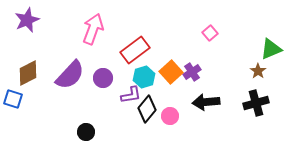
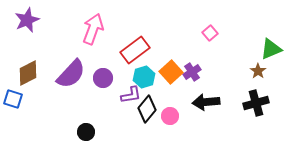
purple semicircle: moved 1 px right, 1 px up
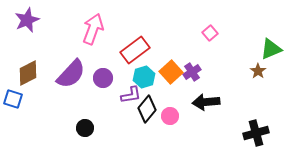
black cross: moved 30 px down
black circle: moved 1 px left, 4 px up
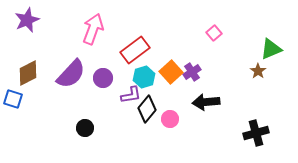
pink square: moved 4 px right
pink circle: moved 3 px down
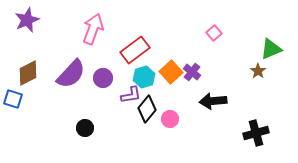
purple cross: rotated 18 degrees counterclockwise
black arrow: moved 7 px right, 1 px up
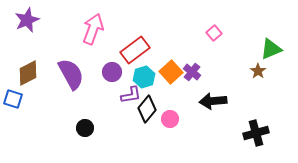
purple semicircle: rotated 72 degrees counterclockwise
purple circle: moved 9 px right, 6 px up
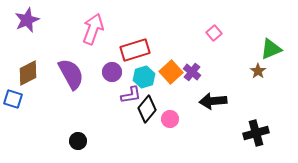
red rectangle: rotated 20 degrees clockwise
black circle: moved 7 px left, 13 px down
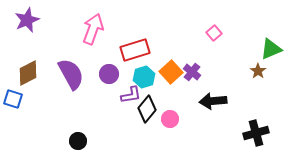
purple circle: moved 3 px left, 2 px down
